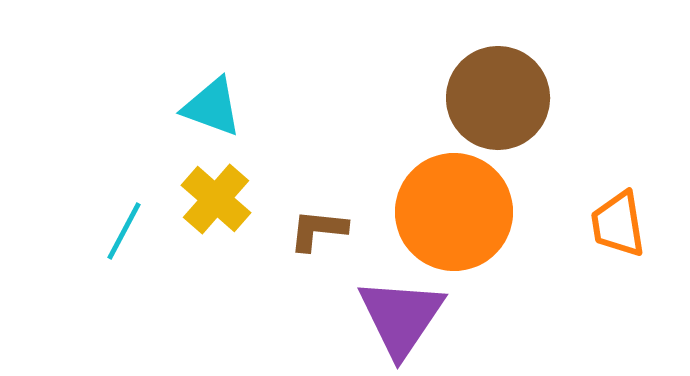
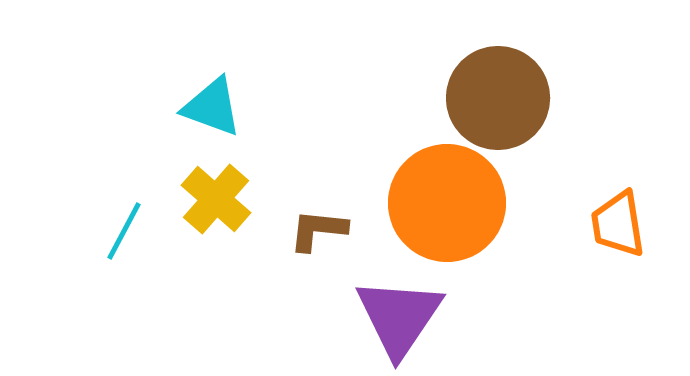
orange circle: moved 7 px left, 9 px up
purple triangle: moved 2 px left
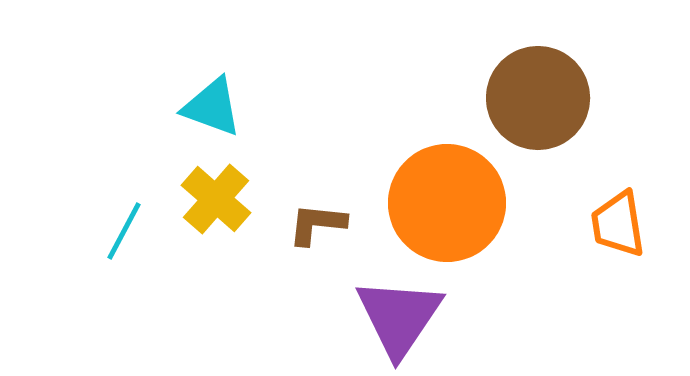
brown circle: moved 40 px right
brown L-shape: moved 1 px left, 6 px up
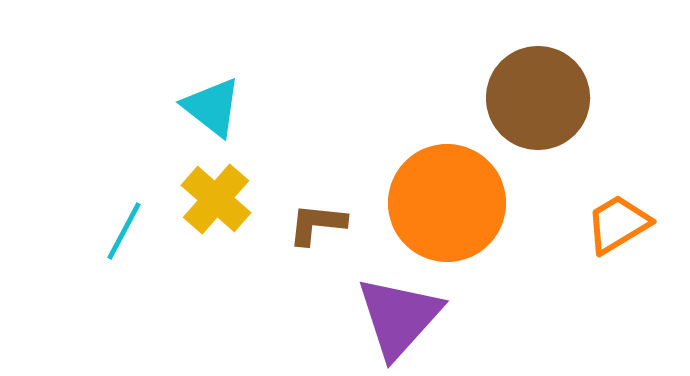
cyan triangle: rotated 18 degrees clockwise
orange trapezoid: rotated 68 degrees clockwise
purple triangle: rotated 8 degrees clockwise
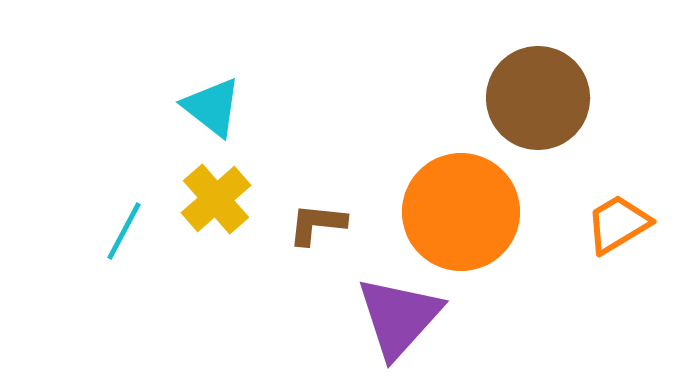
yellow cross: rotated 8 degrees clockwise
orange circle: moved 14 px right, 9 px down
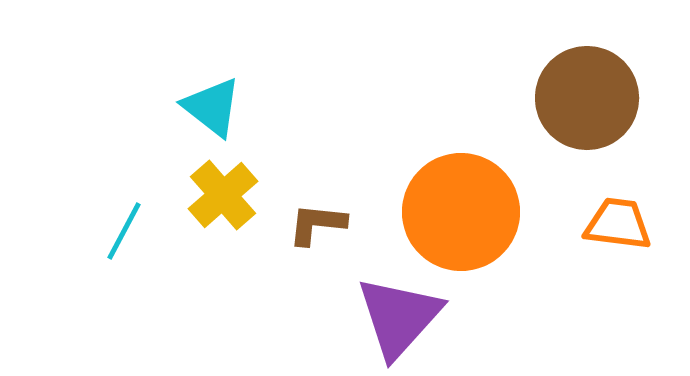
brown circle: moved 49 px right
yellow cross: moved 7 px right, 4 px up
orange trapezoid: rotated 38 degrees clockwise
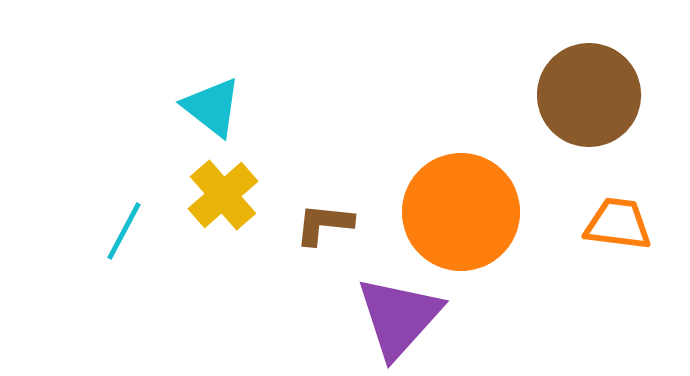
brown circle: moved 2 px right, 3 px up
brown L-shape: moved 7 px right
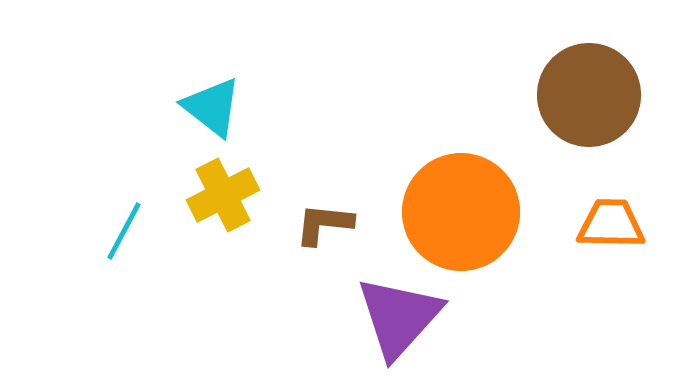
yellow cross: rotated 14 degrees clockwise
orange trapezoid: moved 7 px left; rotated 6 degrees counterclockwise
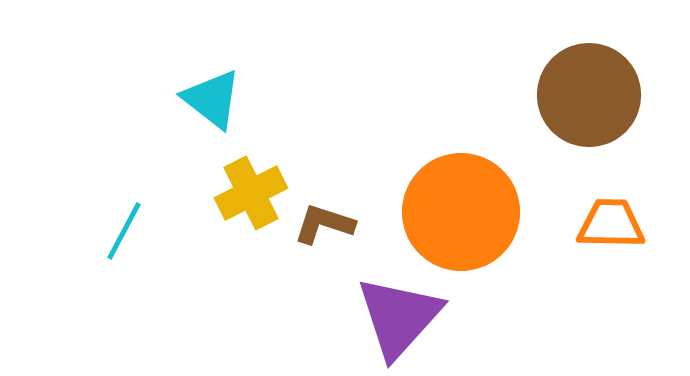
cyan triangle: moved 8 px up
yellow cross: moved 28 px right, 2 px up
brown L-shape: rotated 12 degrees clockwise
